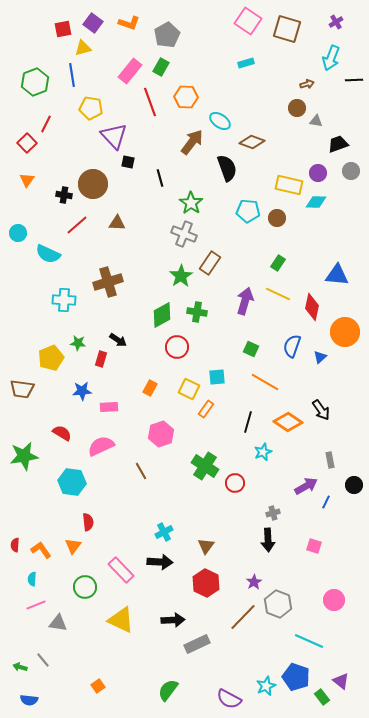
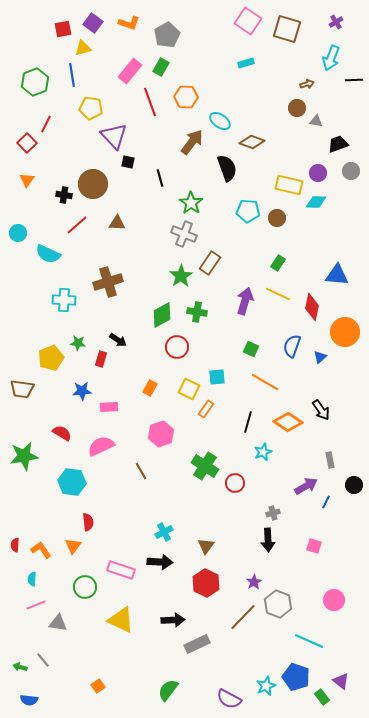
pink rectangle at (121, 570): rotated 28 degrees counterclockwise
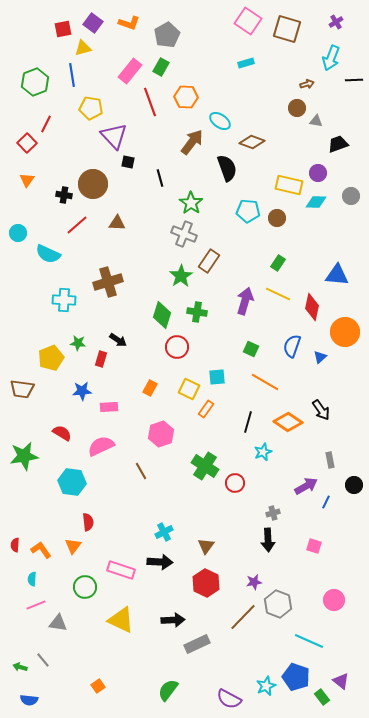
gray circle at (351, 171): moved 25 px down
brown rectangle at (210, 263): moved 1 px left, 2 px up
green diamond at (162, 315): rotated 44 degrees counterclockwise
purple star at (254, 582): rotated 21 degrees clockwise
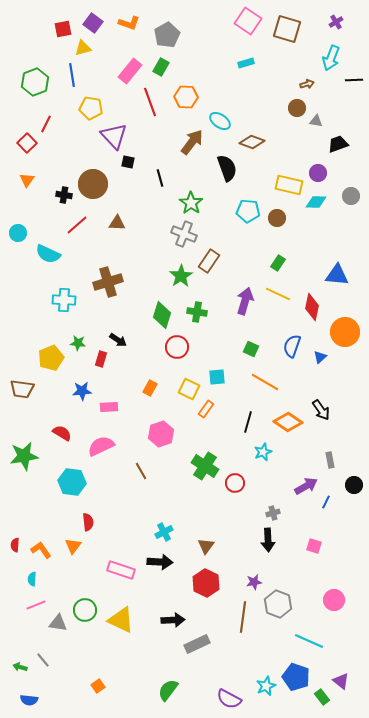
green circle at (85, 587): moved 23 px down
brown line at (243, 617): rotated 36 degrees counterclockwise
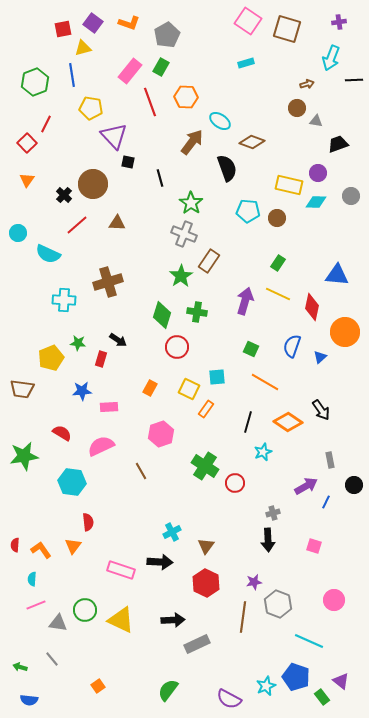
purple cross at (336, 22): moved 3 px right; rotated 24 degrees clockwise
black cross at (64, 195): rotated 35 degrees clockwise
cyan cross at (164, 532): moved 8 px right
gray line at (43, 660): moved 9 px right, 1 px up
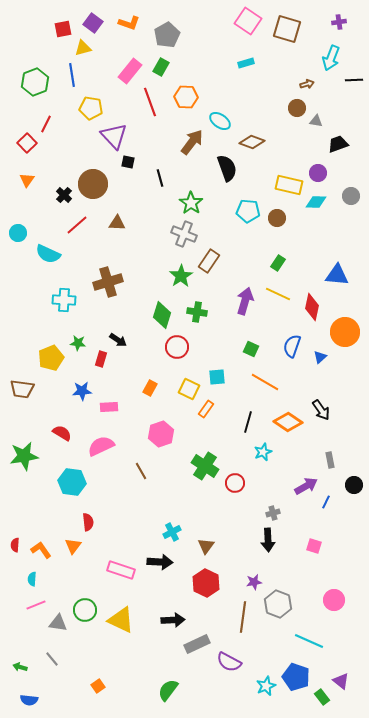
purple semicircle at (229, 699): moved 37 px up
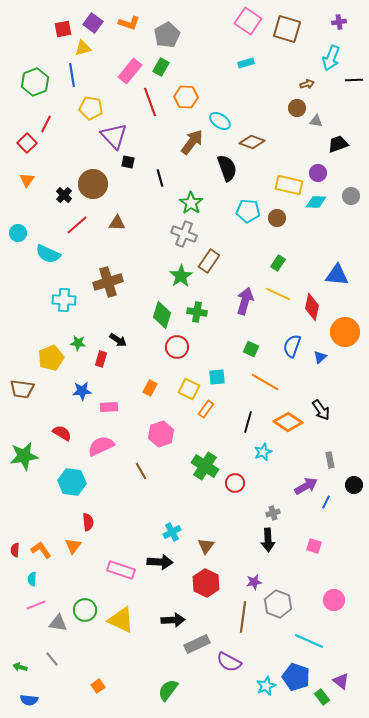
red semicircle at (15, 545): moved 5 px down
